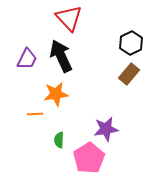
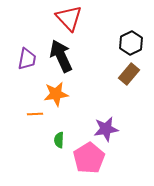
purple trapezoid: rotated 15 degrees counterclockwise
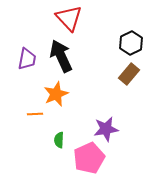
orange star: rotated 15 degrees counterclockwise
pink pentagon: rotated 8 degrees clockwise
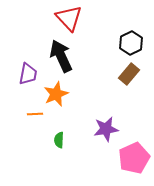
purple trapezoid: moved 1 px right, 15 px down
pink pentagon: moved 45 px right
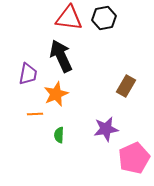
red triangle: rotated 40 degrees counterclockwise
black hexagon: moved 27 px left, 25 px up; rotated 15 degrees clockwise
brown rectangle: moved 3 px left, 12 px down; rotated 10 degrees counterclockwise
green semicircle: moved 5 px up
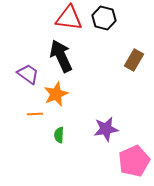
black hexagon: rotated 25 degrees clockwise
purple trapezoid: rotated 65 degrees counterclockwise
brown rectangle: moved 8 px right, 26 px up
pink pentagon: moved 3 px down
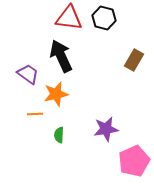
orange star: rotated 10 degrees clockwise
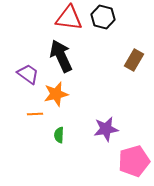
black hexagon: moved 1 px left, 1 px up
pink pentagon: rotated 8 degrees clockwise
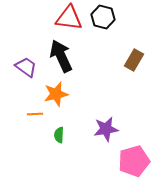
purple trapezoid: moved 2 px left, 7 px up
